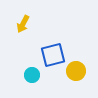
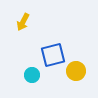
yellow arrow: moved 2 px up
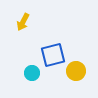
cyan circle: moved 2 px up
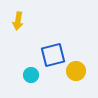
yellow arrow: moved 5 px left, 1 px up; rotated 18 degrees counterclockwise
cyan circle: moved 1 px left, 2 px down
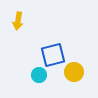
yellow circle: moved 2 px left, 1 px down
cyan circle: moved 8 px right
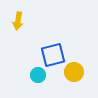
cyan circle: moved 1 px left
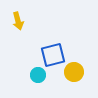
yellow arrow: rotated 24 degrees counterclockwise
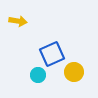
yellow arrow: rotated 66 degrees counterclockwise
blue square: moved 1 px left, 1 px up; rotated 10 degrees counterclockwise
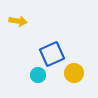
yellow circle: moved 1 px down
